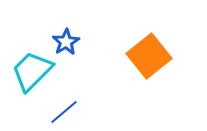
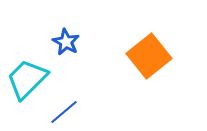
blue star: rotated 12 degrees counterclockwise
cyan trapezoid: moved 5 px left, 8 px down
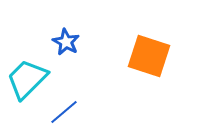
orange square: rotated 33 degrees counterclockwise
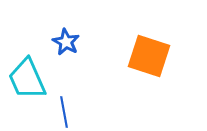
cyan trapezoid: rotated 69 degrees counterclockwise
blue line: rotated 60 degrees counterclockwise
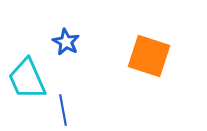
blue line: moved 1 px left, 2 px up
